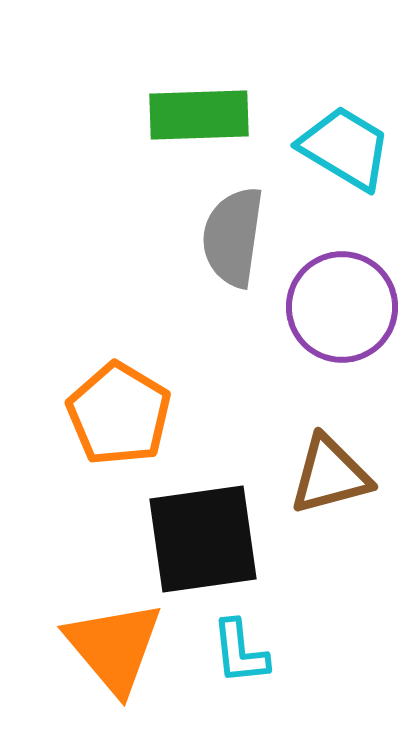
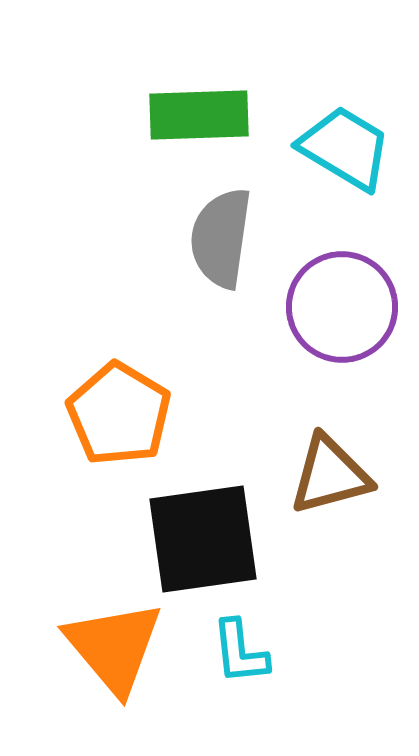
gray semicircle: moved 12 px left, 1 px down
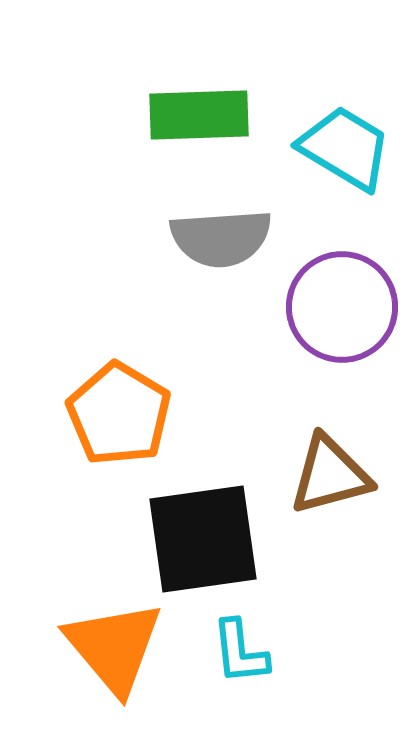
gray semicircle: rotated 102 degrees counterclockwise
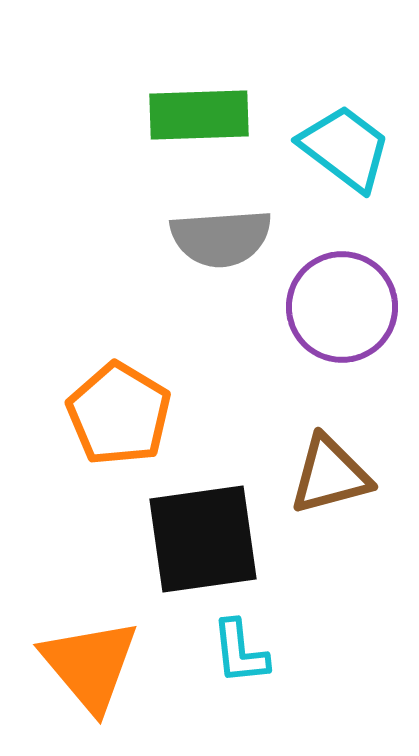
cyan trapezoid: rotated 6 degrees clockwise
orange triangle: moved 24 px left, 18 px down
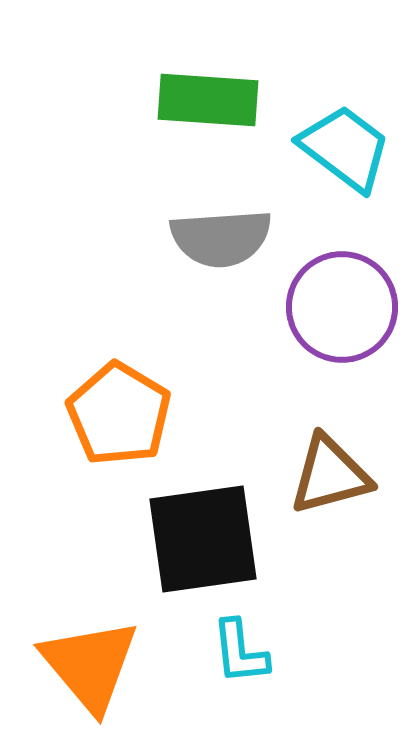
green rectangle: moved 9 px right, 15 px up; rotated 6 degrees clockwise
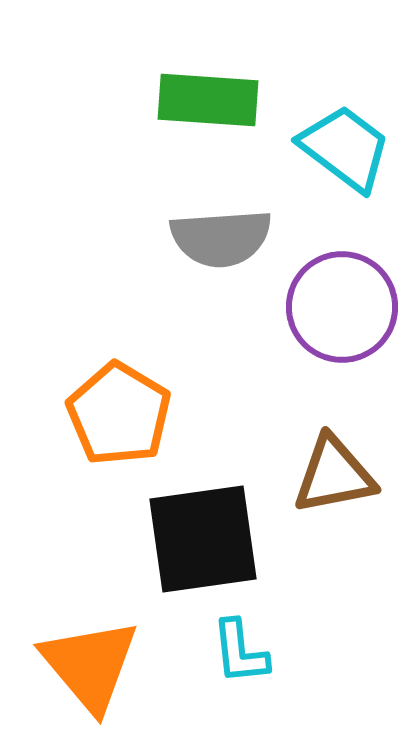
brown triangle: moved 4 px right; rotated 4 degrees clockwise
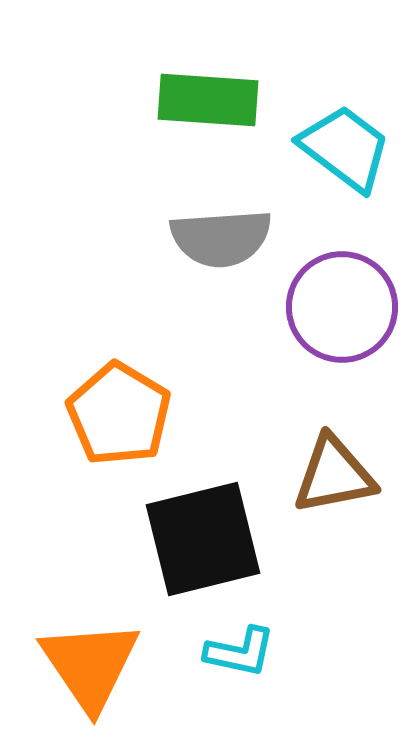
black square: rotated 6 degrees counterclockwise
cyan L-shape: rotated 72 degrees counterclockwise
orange triangle: rotated 6 degrees clockwise
